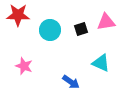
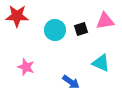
red star: moved 1 px left, 1 px down
pink triangle: moved 1 px left, 1 px up
cyan circle: moved 5 px right
pink star: moved 2 px right, 1 px down
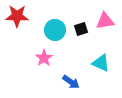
pink star: moved 18 px right, 9 px up; rotated 18 degrees clockwise
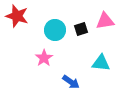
red star: rotated 15 degrees clockwise
cyan triangle: rotated 18 degrees counterclockwise
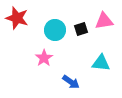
red star: moved 2 px down
pink triangle: moved 1 px left
